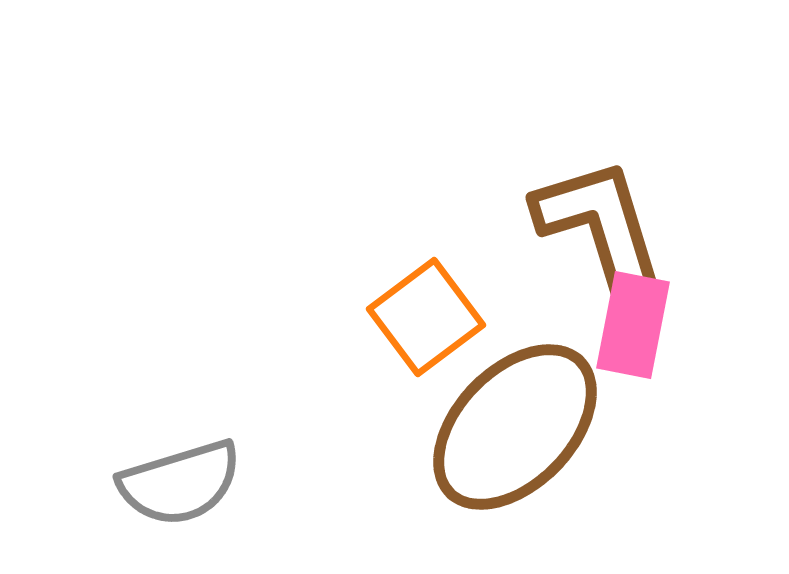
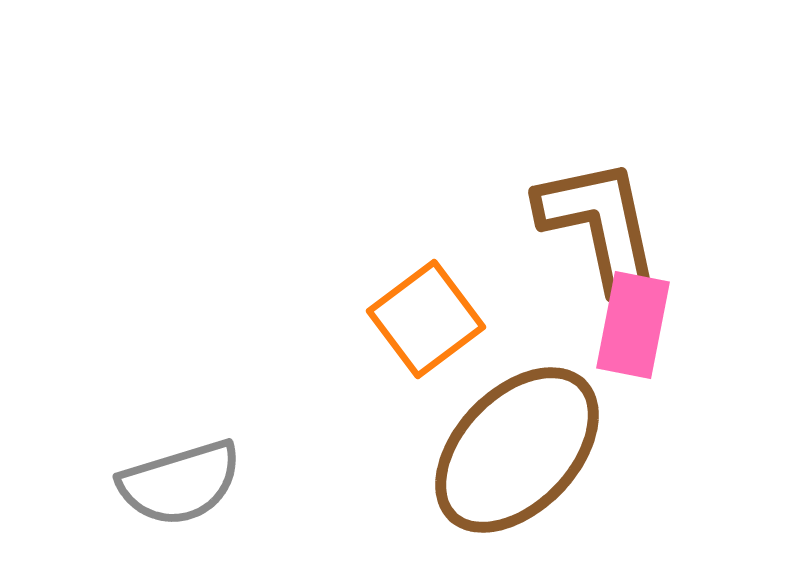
brown L-shape: rotated 5 degrees clockwise
orange square: moved 2 px down
brown ellipse: moved 2 px right, 23 px down
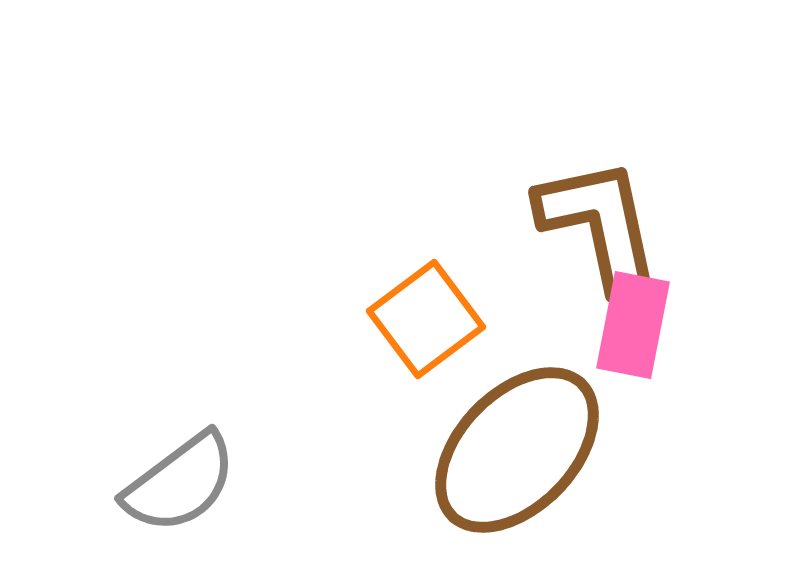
gray semicircle: rotated 20 degrees counterclockwise
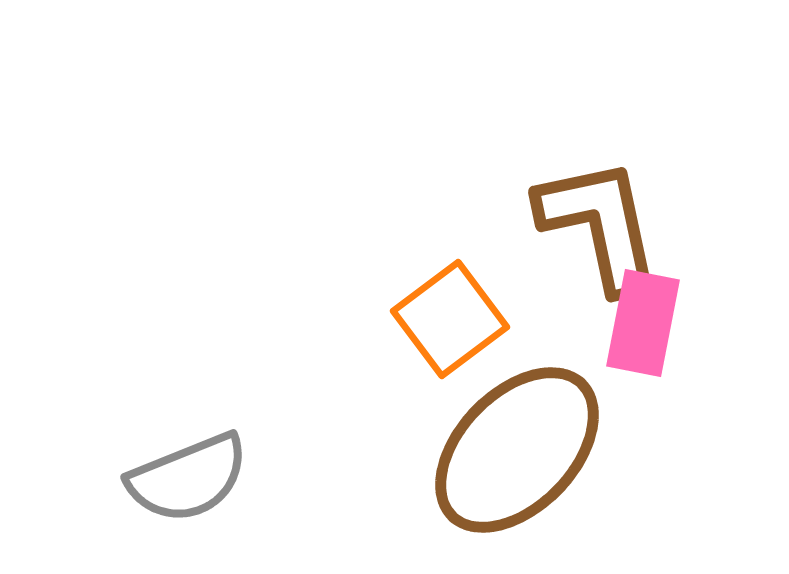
orange square: moved 24 px right
pink rectangle: moved 10 px right, 2 px up
gray semicircle: moved 8 px right, 5 px up; rotated 15 degrees clockwise
